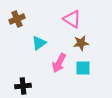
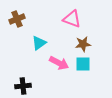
pink triangle: rotated 12 degrees counterclockwise
brown star: moved 2 px right, 1 px down
pink arrow: rotated 90 degrees counterclockwise
cyan square: moved 4 px up
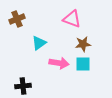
pink arrow: rotated 18 degrees counterclockwise
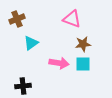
cyan triangle: moved 8 px left
